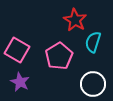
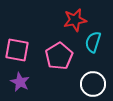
red star: rotated 30 degrees clockwise
pink square: rotated 20 degrees counterclockwise
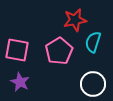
pink pentagon: moved 5 px up
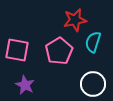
purple star: moved 5 px right, 3 px down
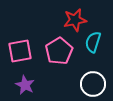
pink square: moved 3 px right, 1 px down; rotated 20 degrees counterclockwise
